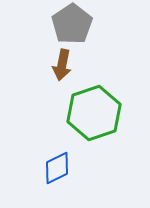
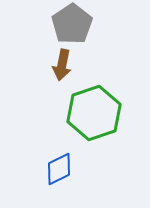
blue diamond: moved 2 px right, 1 px down
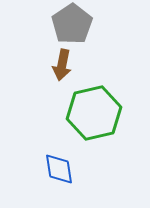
green hexagon: rotated 6 degrees clockwise
blue diamond: rotated 72 degrees counterclockwise
